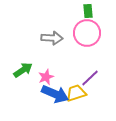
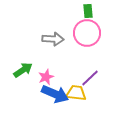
gray arrow: moved 1 px right, 1 px down
yellow trapezoid: rotated 25 degrees clockwise
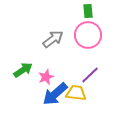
pink circle: moved 1 px right, 2 px down
gray arrow: rotated 40 degrees counterclockwise
purple line: moved 3 px up
blue arrow: rotated 116 degrees clockwise
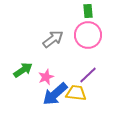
purple line: moved 2 px left
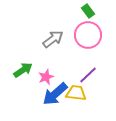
green rectangle: rotated 32 degrees counterclockwise
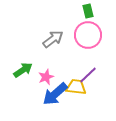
green rectangle: rotated 24 degrees clockwise
yellow trapezoid: moved 6 px up
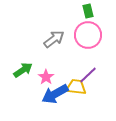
gray arrow: moved 1 px right
pink star: rotated 14 degrees counterclockwise
blue arrow: rotated 12 degrees clockwise
